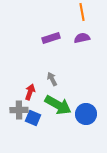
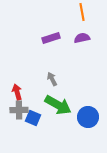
red arrow: moved 13 px left; rotated 35 degrees counterclockwise
blue circle: moved 2 px right, 3 px down
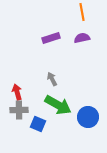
blue square: moved 5 px right, 6 px down
